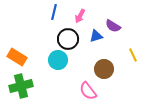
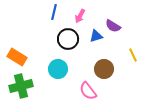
cyan circle: moved 9 px down
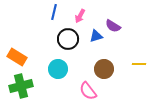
yellow line: moved 6 px right, 9 px down; rotated 64 degrees counterclockwise
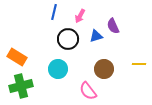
purple semicircle: rotated 35 degrees clockwise
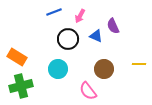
blue line: rotated 56 degrees clockwise
blue triangle: rotated 40 degrees clockwise
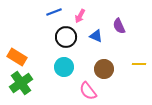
purple semicircle: moved 6 px right
black circle: moved 2 px left, 2 px up
cyan circle: moved 6 px right, 2 px up
green cross: moved 3 px up; rotated 20 degrees counterclockwise
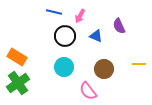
blue line: rotated 35 degrees clockwise
black circle: moved 1 px left, 1 px up
green cross: moved 3 px left
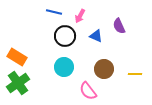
yellow line: moved 4 px left, 10 px down
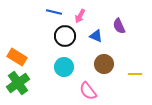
brown circle: moved 5 px up
